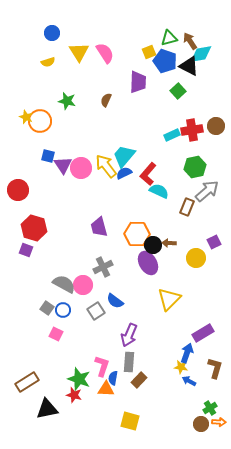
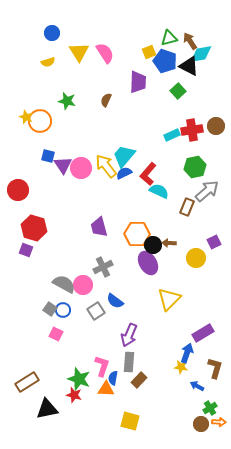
gray square at (47, 308): moved 3 px right, 1 px down
blue arrow at (189, 381): moved 8 px right, 5 px down
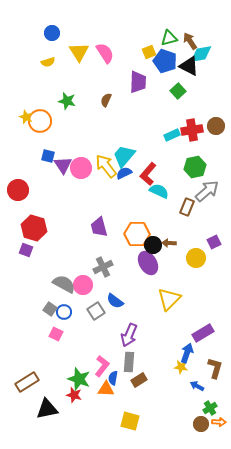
blue circle at (63, 310): moved 1 px right, 2 px down
pink L-shape at (102, 366): rotated 20 degrees clockwise
brown rectangle at (139, 380): rotated 14 degrees clockwise
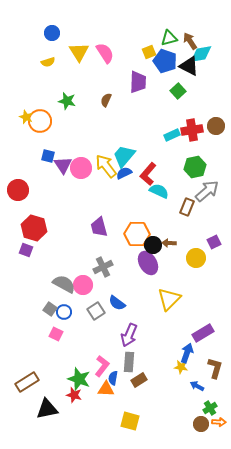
blue semicircle at (115, 301): moved 2 px right, 2 px down
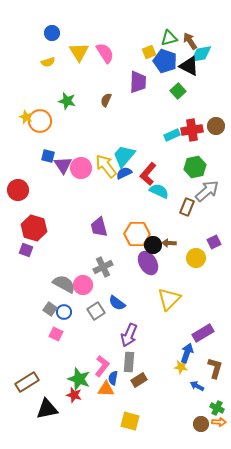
green cross at (210, 408): moved 7 px right; rotated 32 degrees counterclockwise
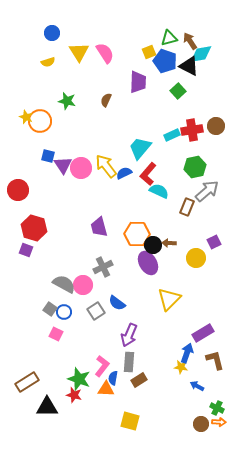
cyan trapezoid at (124, 156): moved 16 px right, 8 px up
brown L-shape at (215, 368): moved 8 px up; rotated 30 degrees counterclockwise
black triangle at (47, 409): moved 2 px up; rotated 10 degrees clockwise
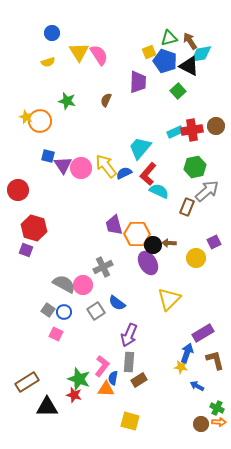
pink semicircle at (105, 53): moved 6 px left, 2 px down
cyan rectangle at (172, 135): moved 3 px right, 3 px up
purple trapezoid at (99, 227): moved 15 px right, 2 px up
gray square at (50, 309): moved 2 px left, 1 px down
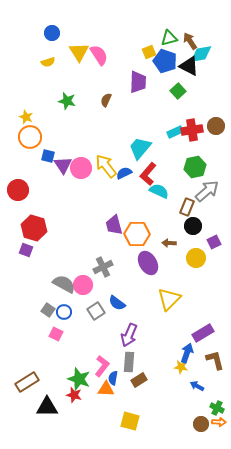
orange circle at (40, 121): moved 10 px left, 16 px down
black circle at (153, 245): moved 40 px right, 19 px up
